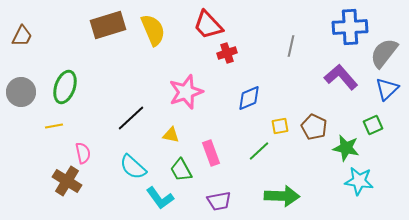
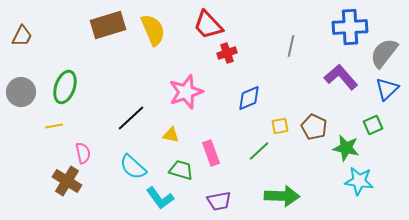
green trapezoid: rotated 135 degrees clockwise
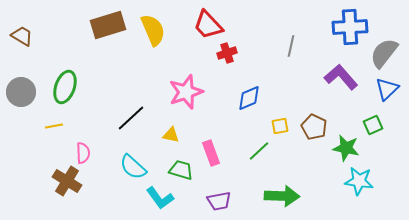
brown trapezoid: rotated 85 degrees counterclockwise
pink semicircle: rotated 10 degrees clockwise
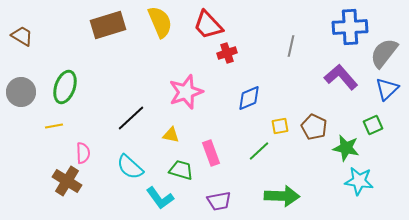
yellow semicircle: moved 7 px right, 8 px up
cyan semicircle: moved 3 px left
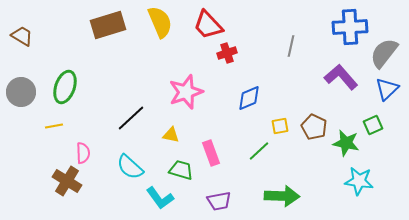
green star: moved 5 px up
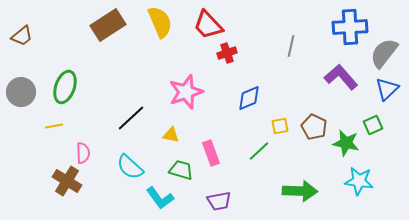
brown rectangle: rotated 16 degrees counterclockwise
brown trapezoid: rotated 110 degrees clockwise
green arrow: moved 18 px right, 5 px up
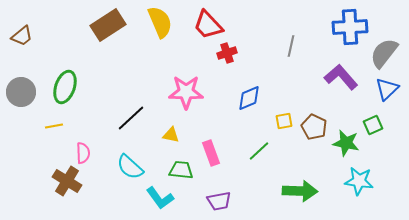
pink star: rotated 20 degrees clockwise
yellow square: moved 4 px right, 5 px up
green trapezoid: rotated 10 degrees counterclockwise
